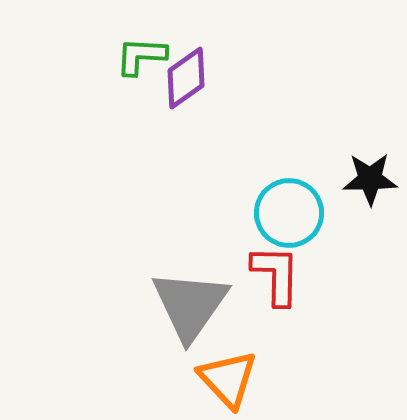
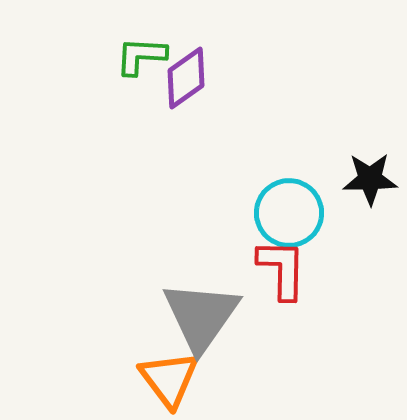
red L-shape: moved 6 px right, 6 px up
gray triangle: moved 11 px right, 11 px down
orange triangle: moved 59 px left; rotated 6 degrees clockwise
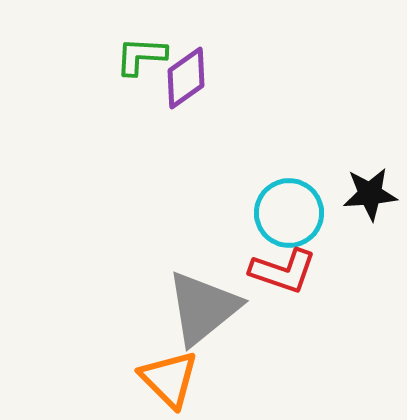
black star: moved 15 px down; rotated 4 degrees counterclockwise
red L-shape: moved 1 px right, 2 px down; rotated 108 degrees clockwise
gray triangle: moved 2 px right, 8 px up; rotated 16 degrees clockwise
orange triangle: rotated 8 degrees counterclockwise
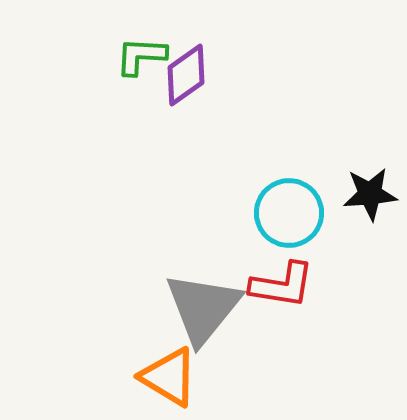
purple diamond: moved 3 px up
red L-shape: moved 1 px left, 14 px down; rotated 10 degrees counterclockwise
gray triangle: rotated 12 degrees counterclockwise
orange triangle: moved 2 px up; rotated 14 degrees counterclockwise
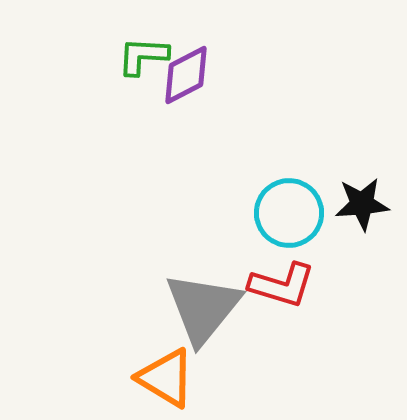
green L-shape: moved 2 px right
purple diamond: rotated 8 degrees clockwise
black star: moved 8 px left, 10 px down
red L-shape: rotated 8 degrees clockwise
orange triangle: moved 3 px left, 1 px down
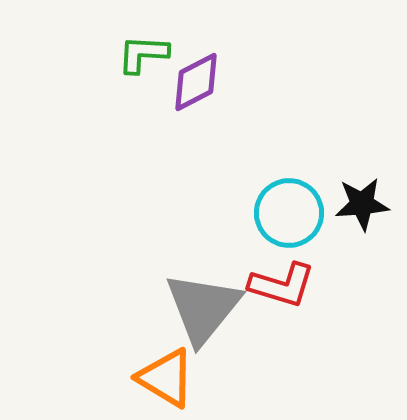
green L-shape: moved 2 px up
purple diamond: moved 10 px right, 7 px down
